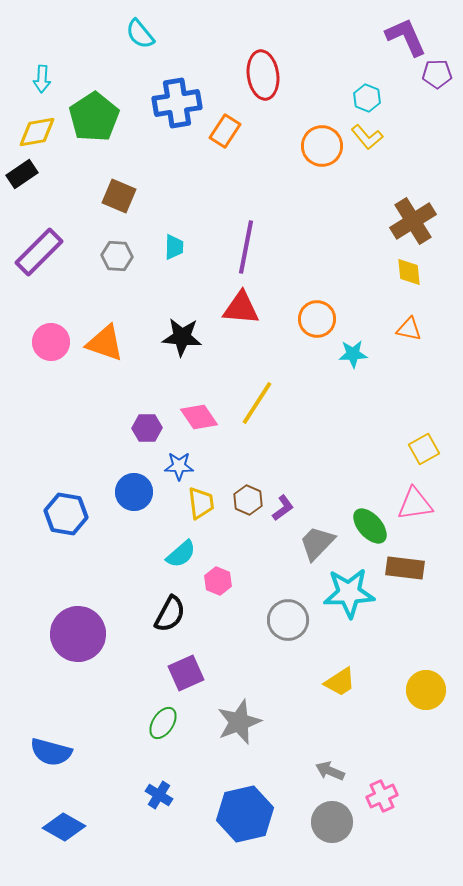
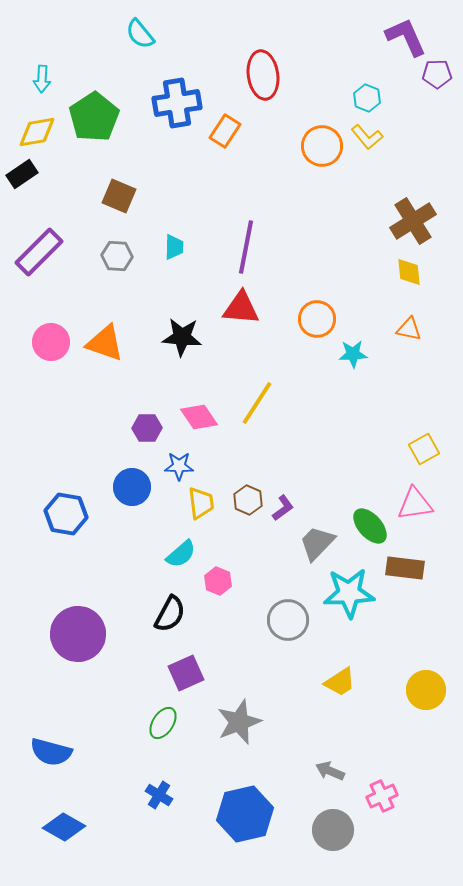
blue circle at (134, 492): moved 2 px left, 5 px up
gray circle at (332, 822): moved 1 px right, 8 px down
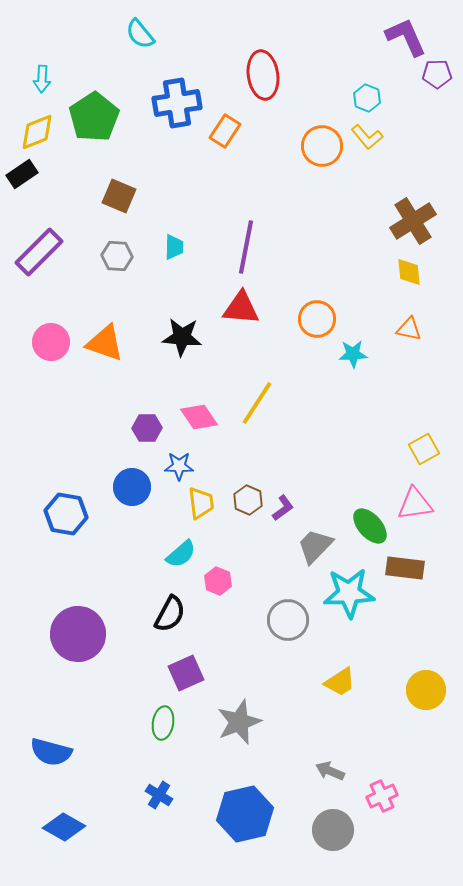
yellow diamond at (37, 132): rotated 12 degrees counterclockwise
gray trapezoid at (317, 543): moved 2 px left, 3 px down
green ellipse at (163, 723): rotated 24 degrees counterclockwise
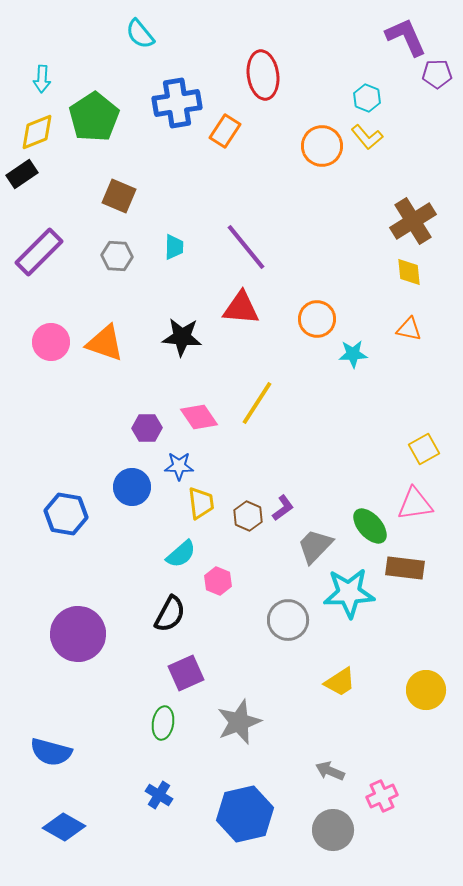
purple line at (246, 247): rotated 50 degrees counterclockwise
brown hexagon at (248, 500): moved 16 px down
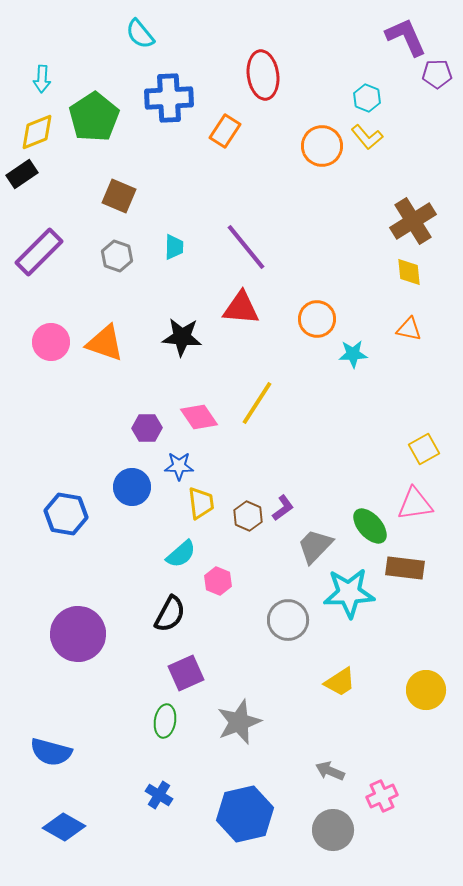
blue cross at (177, 103): moved 8 px left, 5 px up; rotated 6 degrees clockwise
gray hexagon at (117, 256): rotated 16 degrees clockwise
green ellipse at (163, 723): moved 2 px right, 2 px up
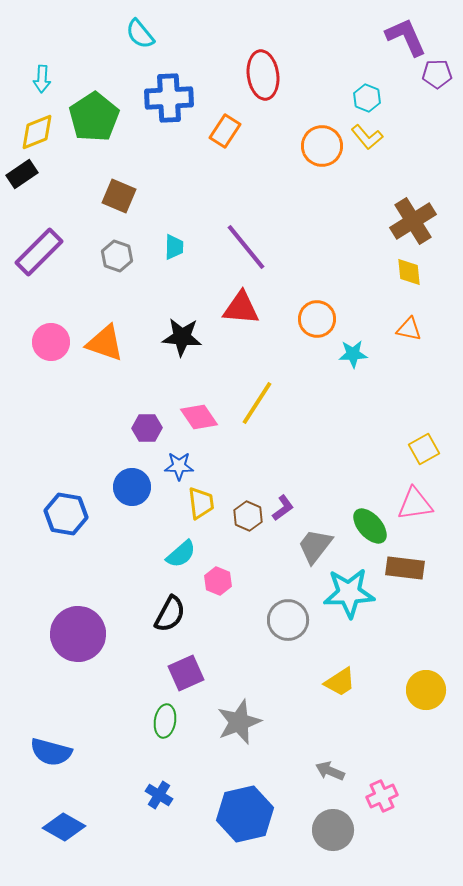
gray trapezoid at (315, 546): rotated 6 degrees counterclockwise
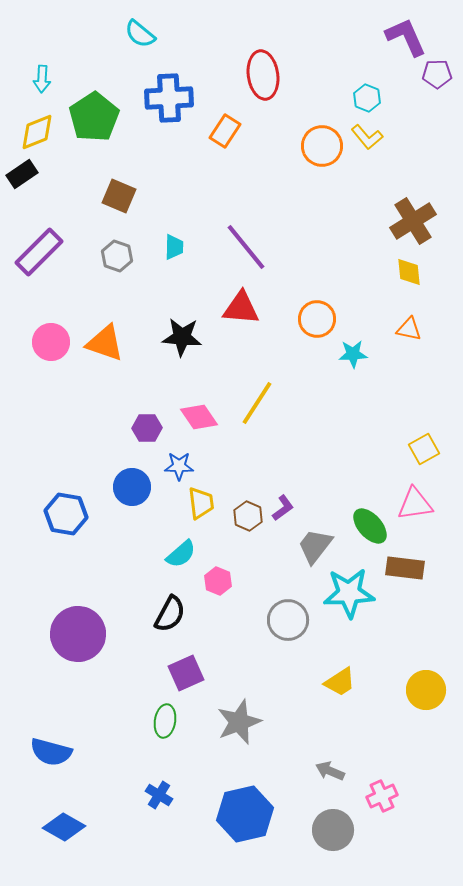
cyan semicircle at (140, 34): rotated 12 degrees counterclockwise
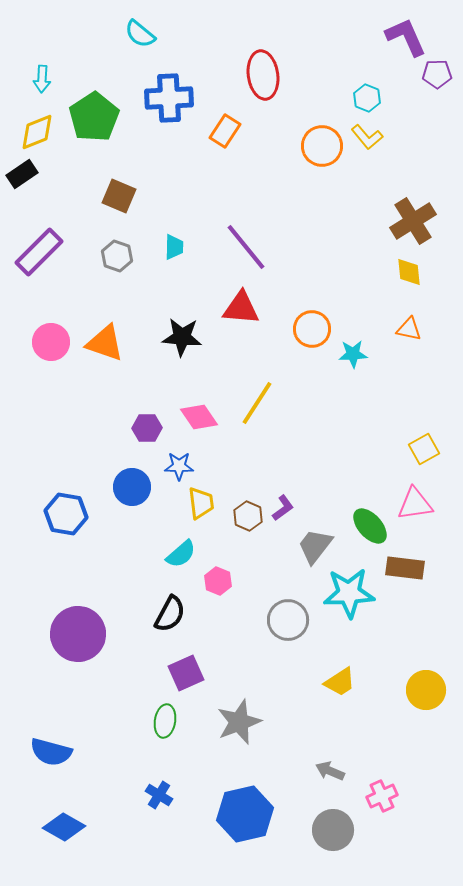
orange circle at (317, 319): moved 5 px left, 10 px down
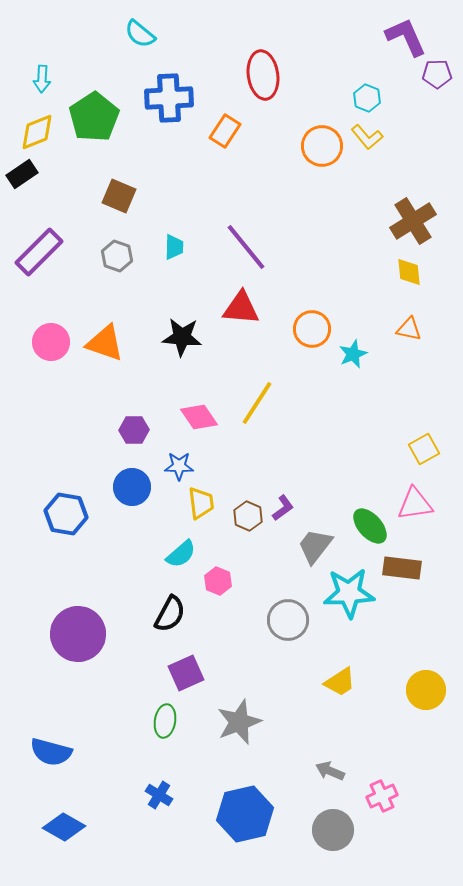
cyan star at (353, 354): rotated 20 degrees counterclockwise
purple hexagon at (147, 428): moved 13 px left, 2 px down
brown rectangle at (405, 568): moved 3 px left
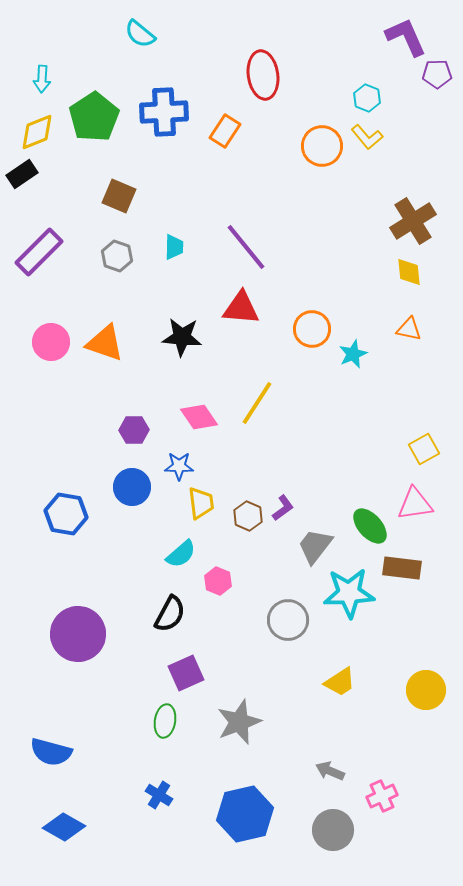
blue cross at (169, 98): moved 5 px left, 14 px down
